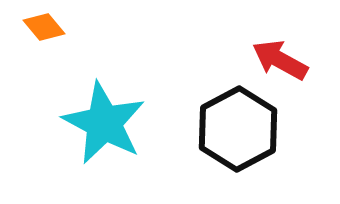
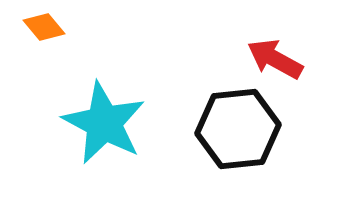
red arrow: moved 5 px left, 1 px up
black hexagon: rotated 22 degrees clockwise
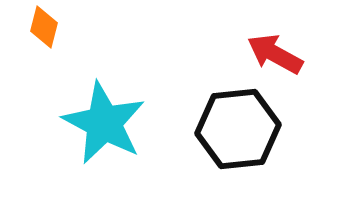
orange diamond: rotated 54 degrees clockwise
red arrow: moved 5 px up
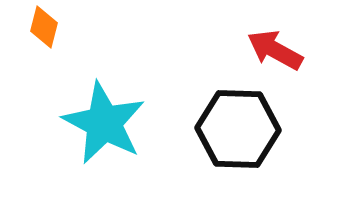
red arrow: moved 4 px up
black hexagon: rotated 8 degrees clockwise
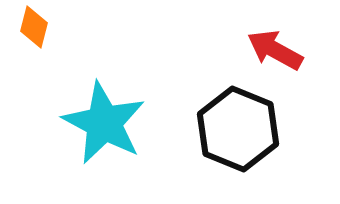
orange diamond: moved 10 px left
black hexagon: rotated 20 degrees clockwise
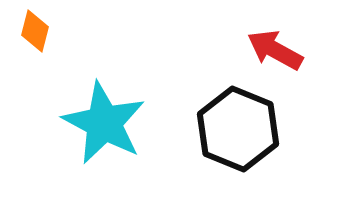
orange diamond: moved 1 px right, 4 px down
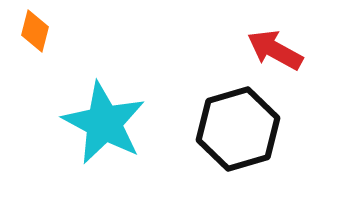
black hexagon: rotated 22 degrees clockwise
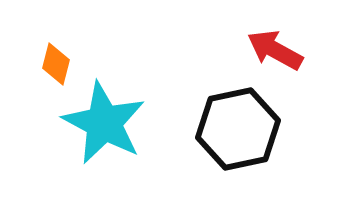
orange diamond: moved 21 px right, 33 px down
black hexagon: rotated 4 degrees clockwise
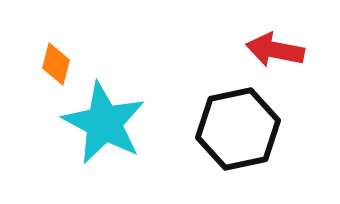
red arrow: rotated 18 degrees counterclockwise
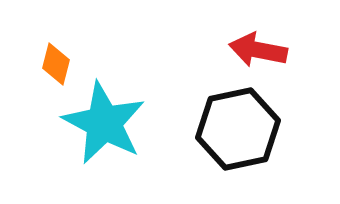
red arrow: moved 17 px left
